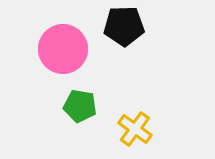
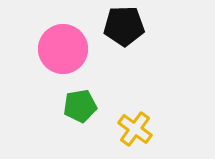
green pentagon: rotated 20 degrees counterclockwise
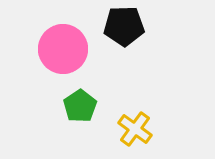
green pentagon: rotated 24 degrees counterclockwise
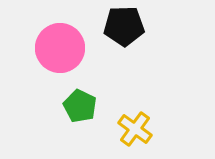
pink circle: moved 3 px left, 1 px up
green pentagon: rotated 12 degrees counterclockwise
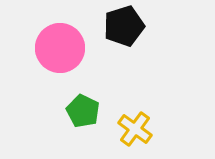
black pentagon: rotated 15 degrees counterclockwise
green pentagon: moved 3 px right, 5 px down
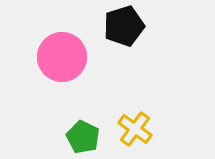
pink circle: moved 2 px right, 9 px down
green pentagon: moved 26 px down
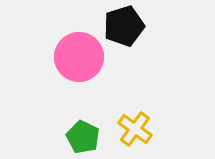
pink circle: moved 17 px right
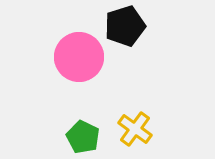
black pentagon: moved 1 px right
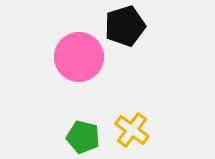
yellow cross: moved 3 px left, 1 px down
green pentagon: rotated 12 degrees counterclockwise
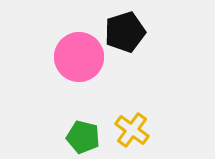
black pentagon: moved 6 px down
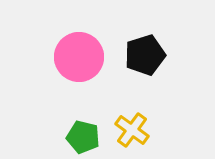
black pentagon: moved 20 px right, 23 px down
